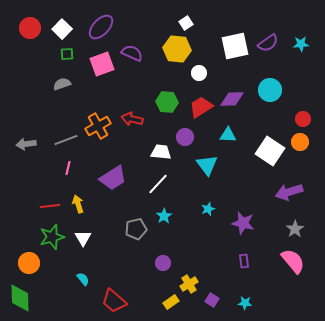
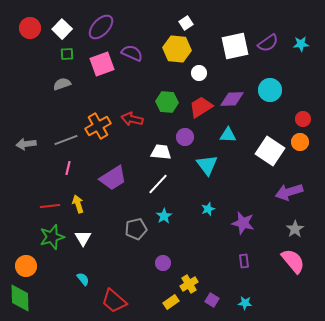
orange circle at (29, 263): moved 3 px left, 3 px down
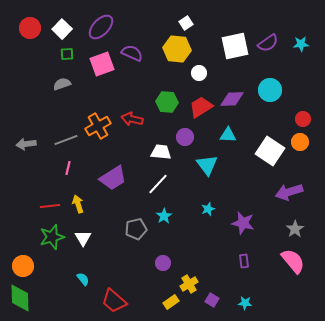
orange circle at (26, 266): moved 3 px left
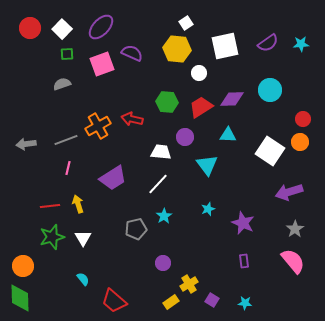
white square at (235, 46): moved 10 px left
purple star at (243, 223): rotated 10 degrees clockwise
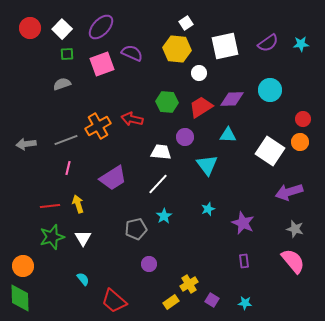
gray star at (295, 229): rotated 24 degrees counterclockwise
purple circle at (163, 263): moved 14 px left, 1 px down
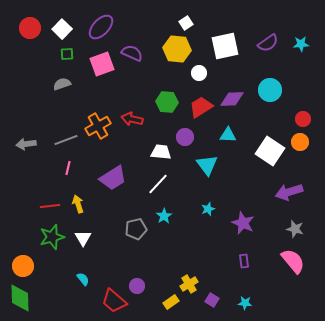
purple circle at (149, 264): moved 12 px left, 22 px down
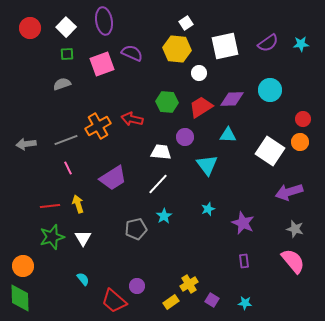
purple ellipse at (101, 27): moved 3 px right, 6 px up; rotated 52 degrees counterclockwise
white square at (62, 29): moved 4 px right, 2 px up
pink line at (68, 168): rotated 40 degrees counterclockwise
